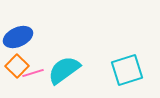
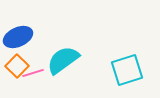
cyan semicircle: moved 1 px left, 10 px up
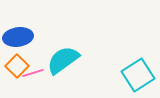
blue ellipse: rotated 16 degrees clockwise
cyan square: moved 11 px right, 5 px down; rotated 16 degrees counterclockwise
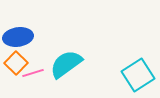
cyan semicircle: moved 3 px right, 4 px down
orange square: moved 1 px left, 3 px up
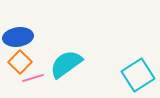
orange square: moved 4 px right, 1 px up
pink line: moved 5 px down
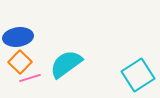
pink line: moved 3 px left
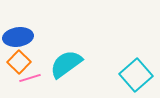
orange square: moved 1 px left
cyan square: moved 2 px left; rotated 8 degrees counterclockwise
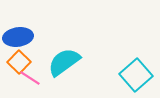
cyan semicircle: moved 2 px left, 2 px up
pink line: rotated 50 degrees clockwise
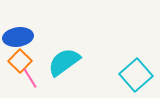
orange square: moved 1 px right, 1 px up
pink line: rotated 25 degrees clockwise
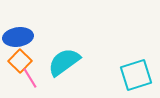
cyan square: rotated 24 degrees clockwise
